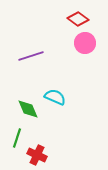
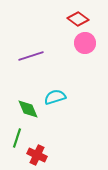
cyan semicircle: rotated 40 degrees counterclockwise
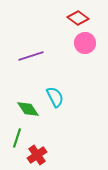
red diamond: moved 1 px up
cyan semicircle: rotated 80 degrees clockwise
green diamond: rotated 10 degrees counterclockwise
red cross: rotated 30 degrees clockwise
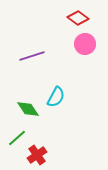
pink circle: moved 1 px down
purple line: moved 1 px right
cyan semicircle: moved 1 px right; rotated 55 degrees clockwise
green line: rotated 30 degrees clockwise
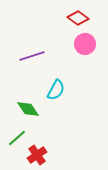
cyan semicircle: moved 7 px up
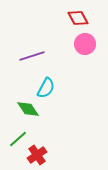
red diamond: rotated 25 degrees clockwise
cyan semicircle: moved 10 px left, 2 px up
green line: moved 1 px right, 1 px down
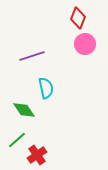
red diamond: rotated 50 degrees clockwise
cyan semicircle: rotated 40 degrees counterclockwise
green diamond: moved 4 px left, 1 px down
green line: moved 1 px left, 1 px down
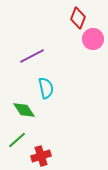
pink circle: moved 8 px right, 5 px up
purple line: rotated 10 degrees counterclockwise
red cross: moved 4 px right, 1 px down; rotated 18 degrees clockwise
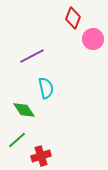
red diamond: moved 5 px left
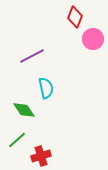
red diamond: moved 2 px right, 1 px up
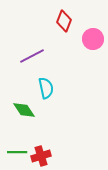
red diamond: moved 11 px left, 4 px down
green line: moved 12 px down; rotated 42 degrees clockwise
